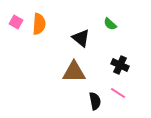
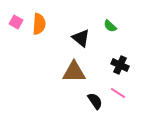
green semicircle: moved 2 px down
black semicircle: rotated 24 degrees counterclockwise
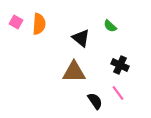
pink line: rotated 21 degrees clockwise
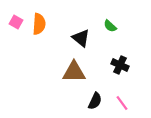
pink line: moved 4 px right, 10 px down
black semicircle: rotated 60 degrees clockwise
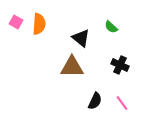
green semicircle: moved 1 px right, 1 px down
brown triangle: moved 2 px left, 5 px up
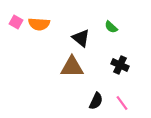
orange semicircle: rotated 90 degrees clockwise
black semicircle: moved 1 px right
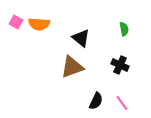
green semicircle: moved 13 px right, 2 px down; rotated 144 degrees counterclockwise
brown triangle: rotated 20 degrees counterclockwise
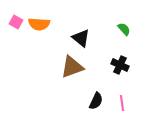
green semicircle: rotated 32 degrees counterclockwise
pink line: rotated 28 degrees clockwise
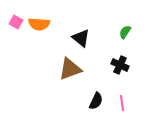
green semicircle: moved 1 px right, 3 px down; rotated 104 degrees counterclockwise
brown triangle: moved 2 px left, 2 px down
